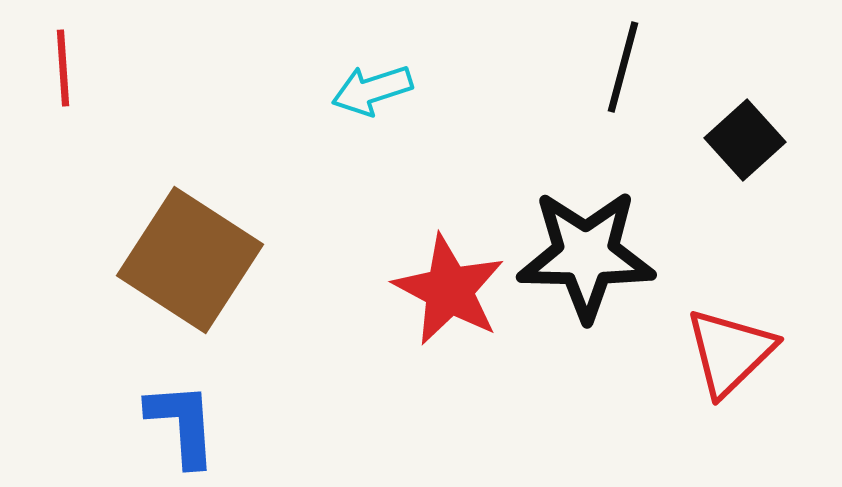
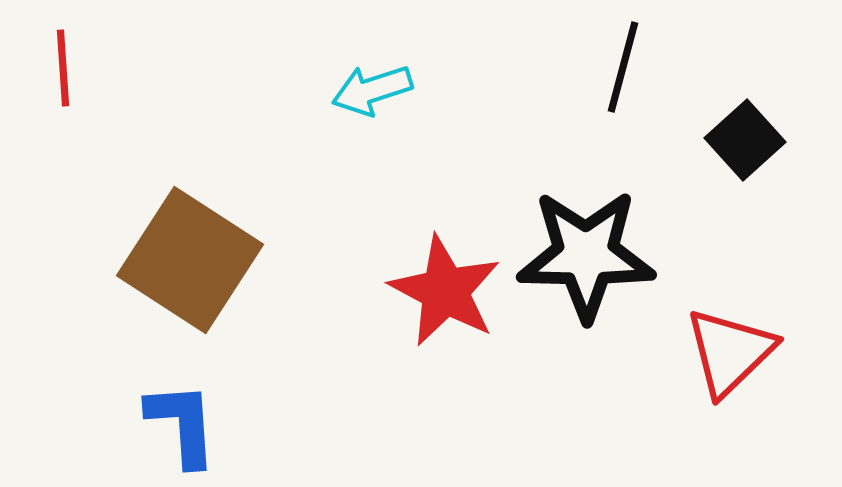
red star: moved 4 px left, 1 px down
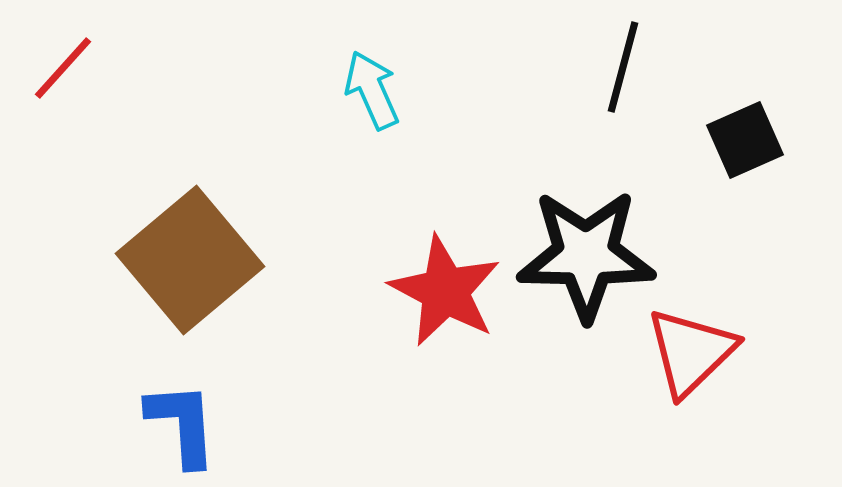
red line: rotated 46 degrees clockwise
cyan arrow: rotated 84 degrees clockwise
black square: rotated 18 degrees clockwise
brown square: rotated 17 degrees clockwise
red triangle: moved 39 px left
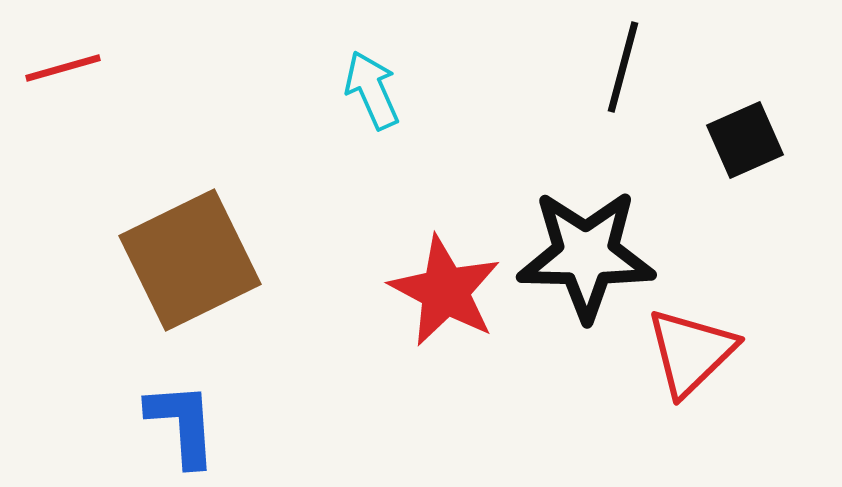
red line: rotated 32 degrees clockwise
brown square: rotated 14 degrees clockwise
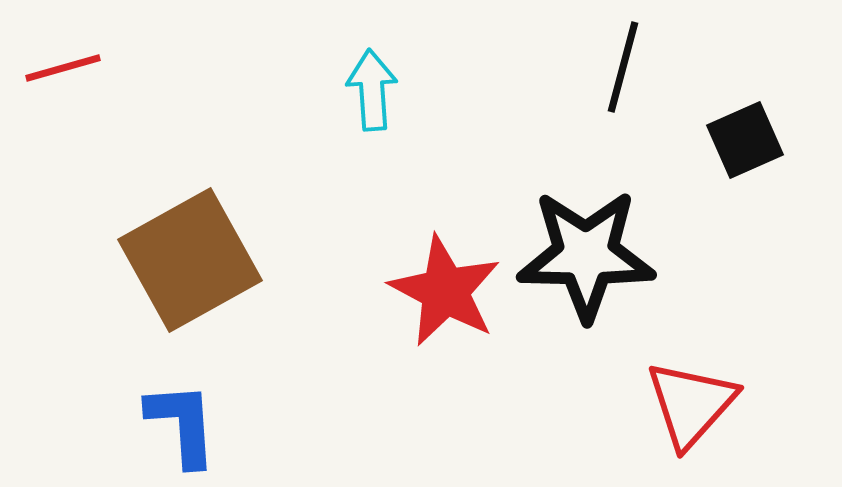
cyan arrow: rotated 20 degrees clockwise
brown square: rotated 3 degrees counterclockwise
red triangle: moved 52 px down; rotated 4 degrees counterclockwise
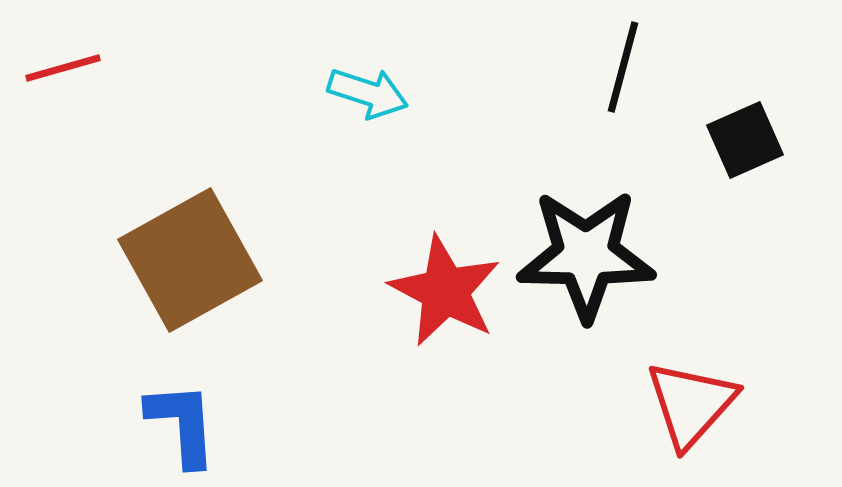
cyan arrow: moved 4 px left, 3 px down; rotated 112 degrees clockwise
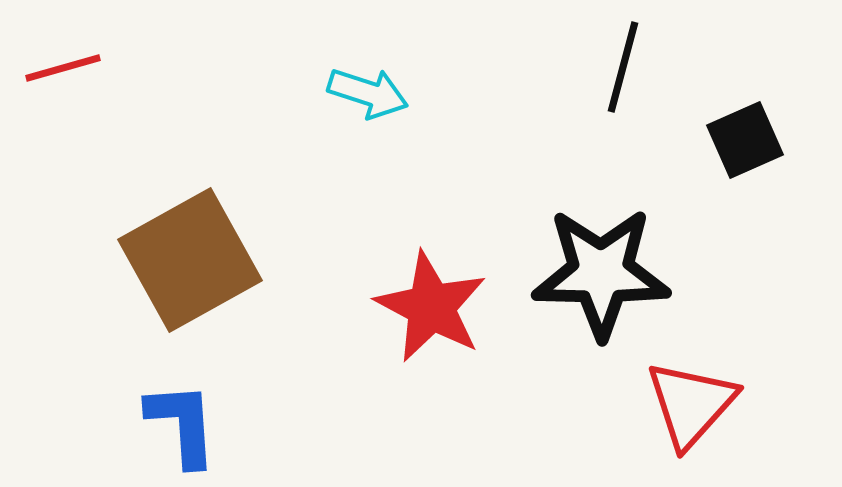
black star: moved 15 px right, 18 px down
red star: moved 14 px left, 16 px down
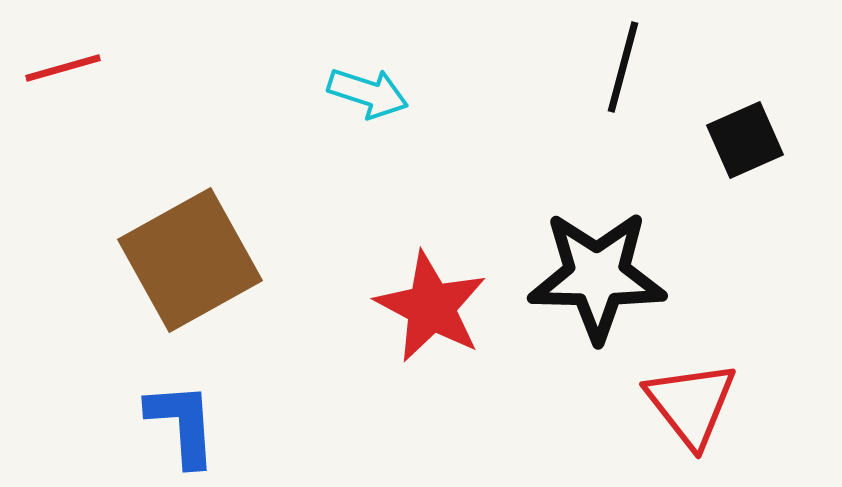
black star: moved 4 px left, 3 px down
red triangle: rotated 20 degrees counterclockwise
